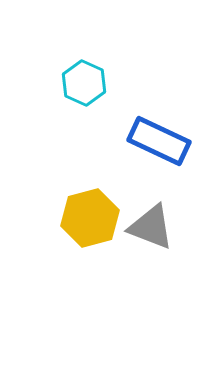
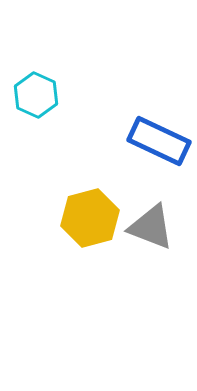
cyan hexagon: moved 48 px left, 12 px down
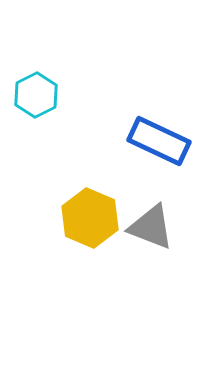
cyan hexagon: rotated 9 degrees clockwise
yellow hexagon: rotated 22 degrees counterclockwise
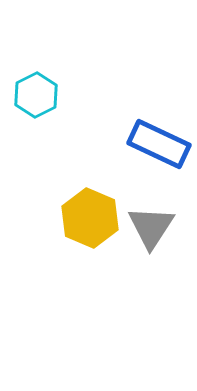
blue rectangle: moved 3 px down
gray triangle: rotated 42 degrees clockwise
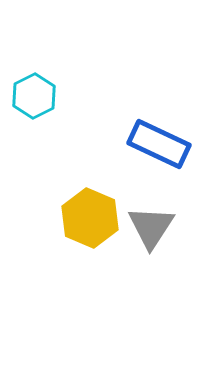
cyan hexagon: moved 2 px left, 1 px down
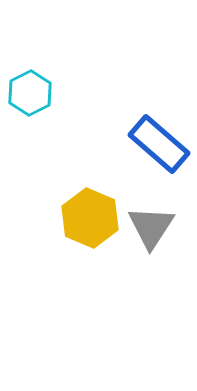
cyan hexagon: moved 4 px left, 3 px up
blue rectangle: rotated 16 degrees clockwise
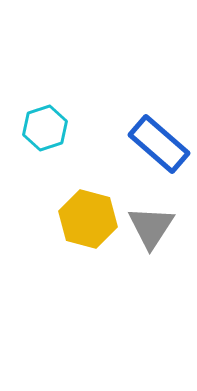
cyan hexagon: moved 15 px right, 35 px down; rotated 9 degrees clockwise
yellow hexagon: moved 2 px left, 1 px down; rotated 8 degrees counterclockwise
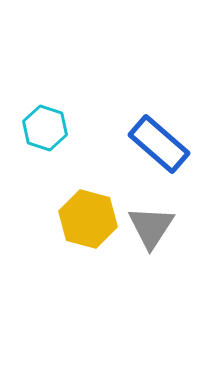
cyan hexagon: rotated 24 degrees counterclockwise
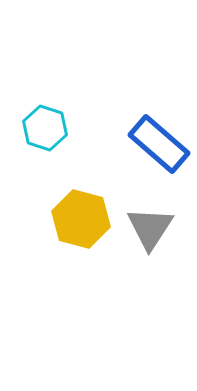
yellow hexagon: moved 7 px left
gray triangle: moved 1 px left, 1 px down
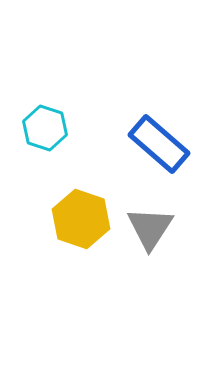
yellow hexagon: rotated 4 degrees clockwise
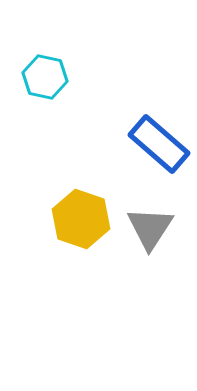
cyan hexagon: moved 51 px up; rotated 6 degrees counterclockwise
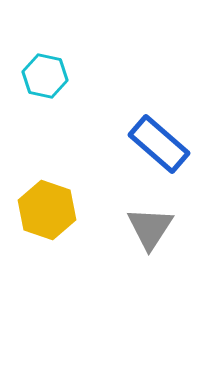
cyan hexagon: moved 1 px up
yellow hexagon: moved 34 px left, 9 px up
